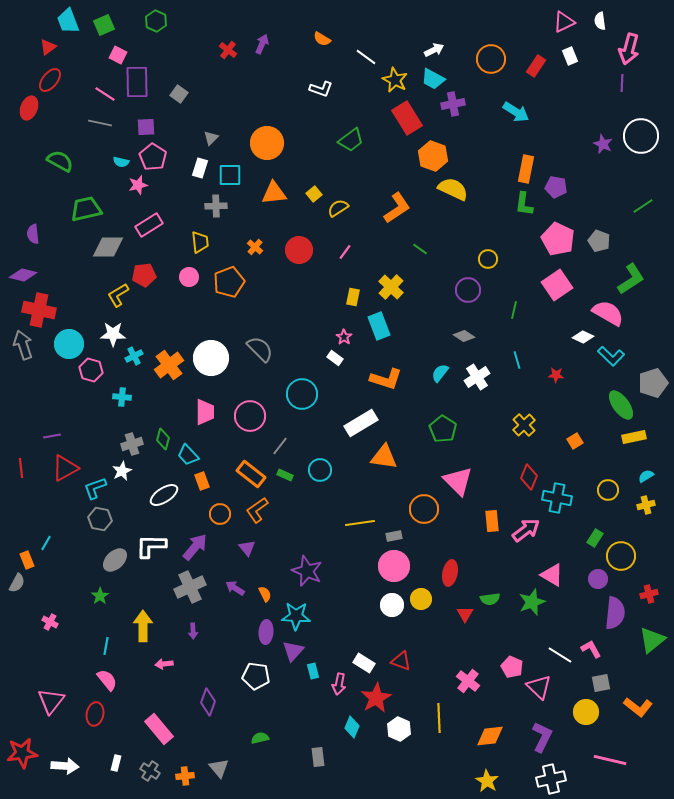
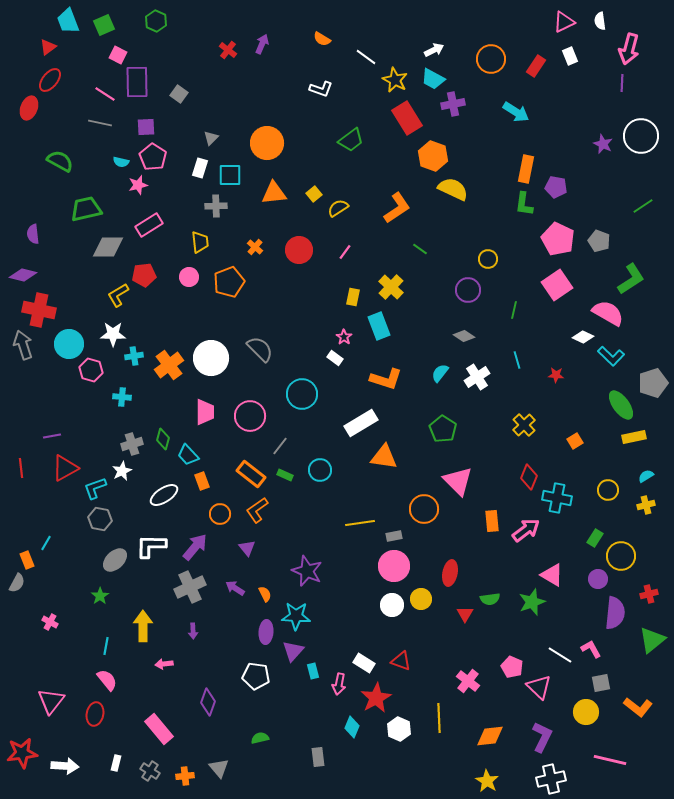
cyan cross at (134, 356): rotated 18 degrees clockwise
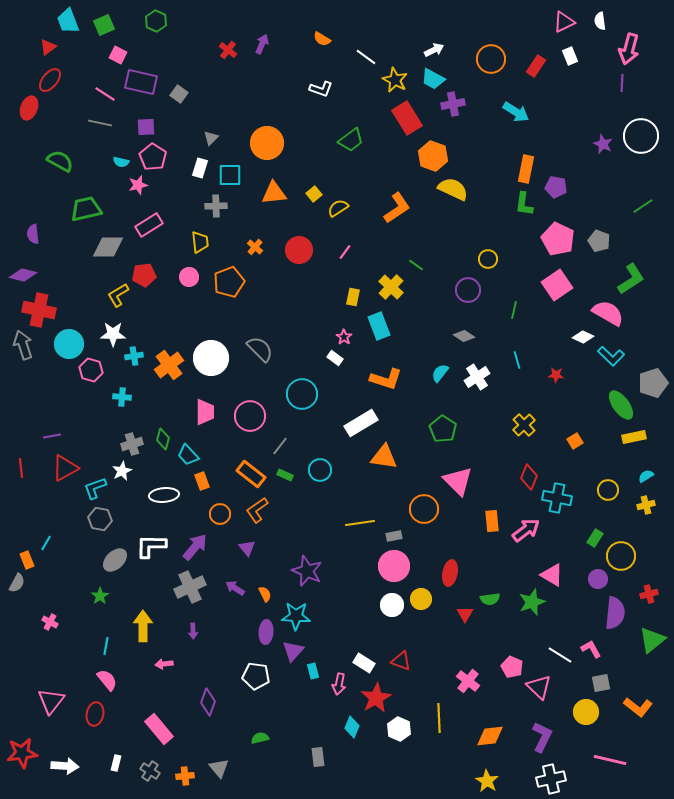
purple rectangle at (137, 82): moved 4 px right; rotated 76 degrees counterclockwise
green line at (420, 249): moved 4 px left, 16 px down
white ellipse at (164, 495): rotated 28 degrees clockwise
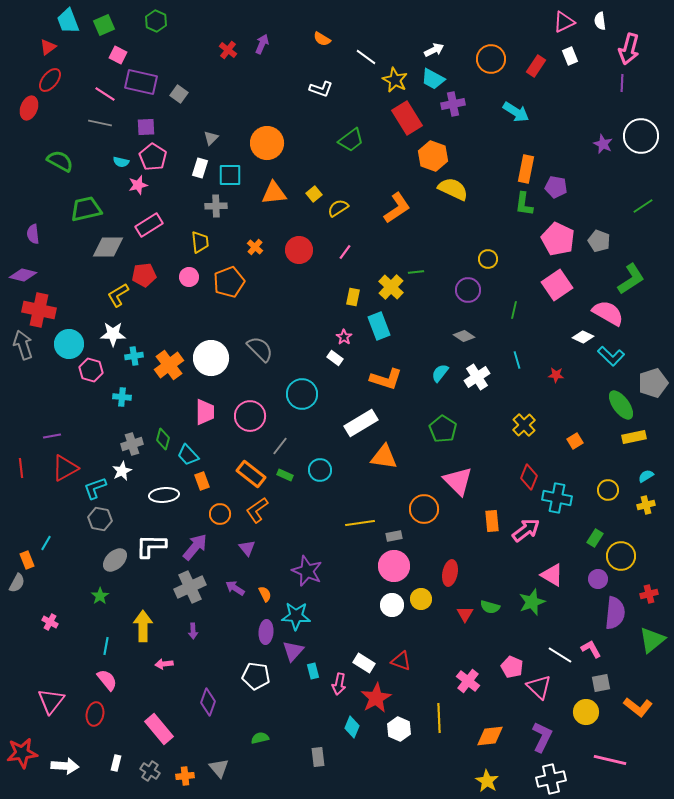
green line at (416, 265): moved 7 px down; rotated 42 degrees counterclockwise
green semicircle at (490, 599): moved 8 px down; rotated 24 degrees clockwise
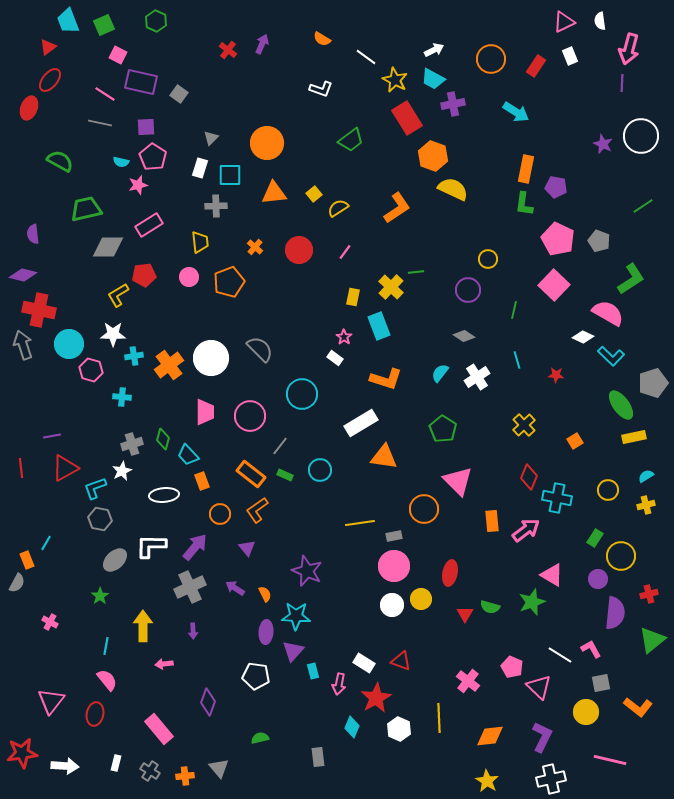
pink square at (557, 285): moved 3 px left; rotated 12 degrees counterclockwise
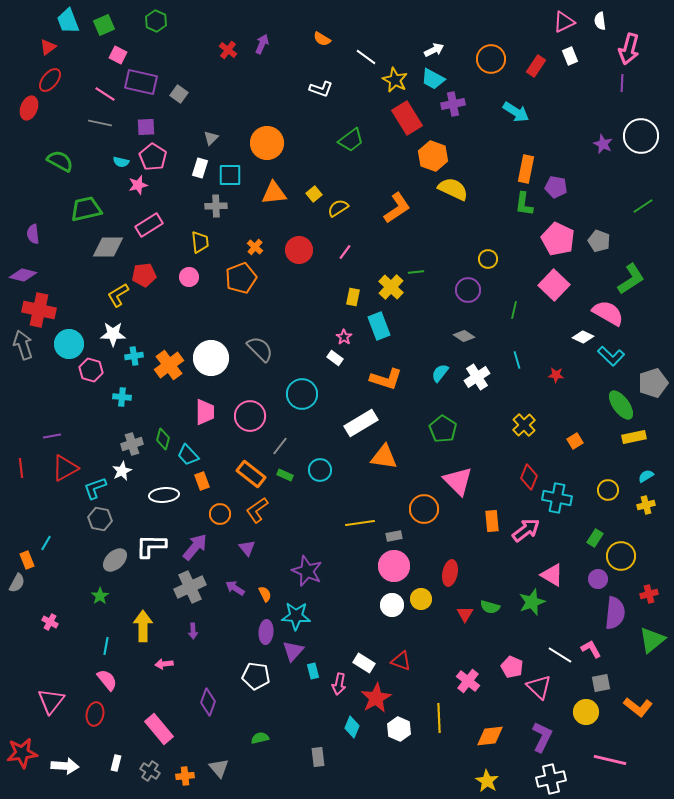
orange pentagon at (229, 282): moved 12 px right, 4 px up
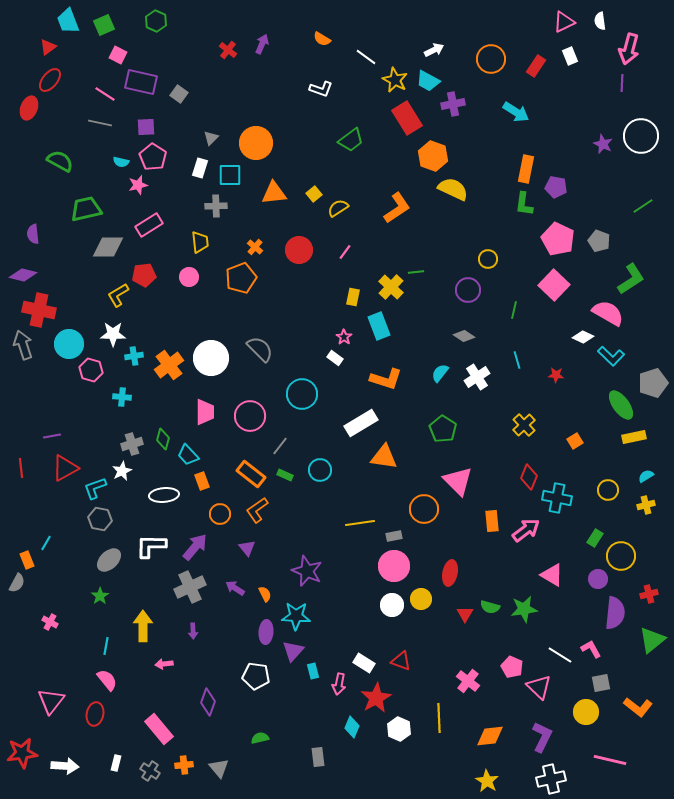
cyan trapezoid at (433, 79): moved 5 px left, 2 px down
orange circle at (267, 143): moved 11 px left
gray ellipse at (115, 560): moved 6 px left
green star at (532, 602): moved 8 px left, 7 px down; rotated 12 degrees clockwise
orange cross at (185, 776): moved 1 px left, 11 px up
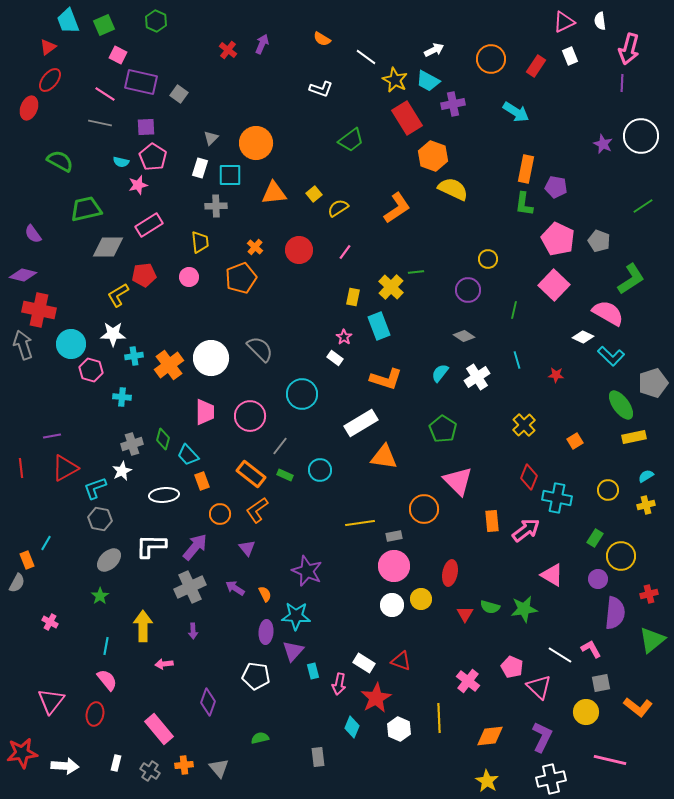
purple semicircle at (33, 234): rotated 30 degrees counterclockwise
cyan circle at (69, 344): moved 2 px right
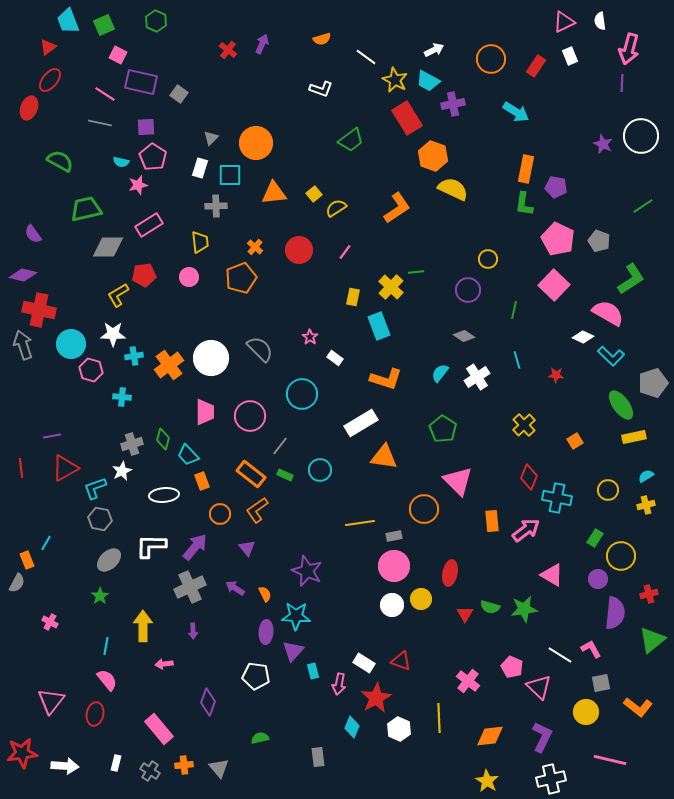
orange semicircle at (322, 39): rotated 48 degrees counterclockwise
yellow semicircle at (338, 208): moved 2 px left
pink star at (344, 337): moved 34 px left
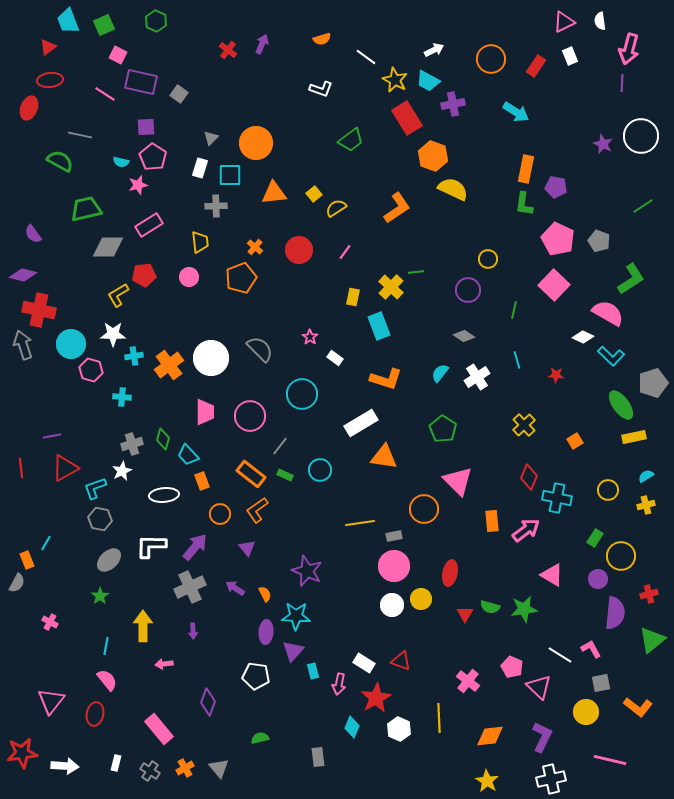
red ellipse at (50, 80): rotated 45 degrees clockwise
gray line at (100, 123): moved 20 px left, 12 px down
orange cross at (184, 765): moved 1 px right, 3 px down; rotated 24 degrees counterclockwise
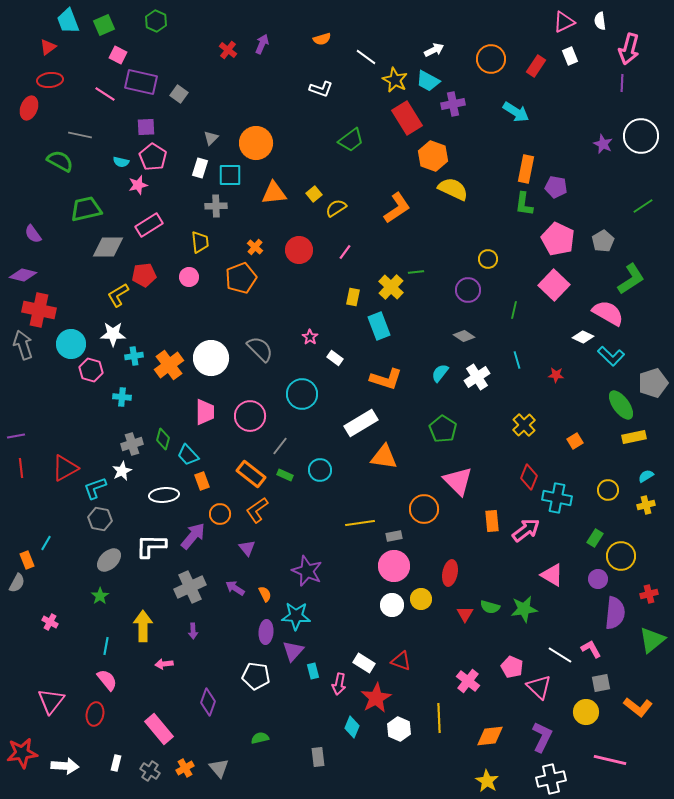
gray pentagon at (599, 241): moved 4 px right; rotated 20 degrees clockwise
purple line at (52, 436): moved 36 px left
purple arrow at (195, 547): moved 2 px left, 11 px up
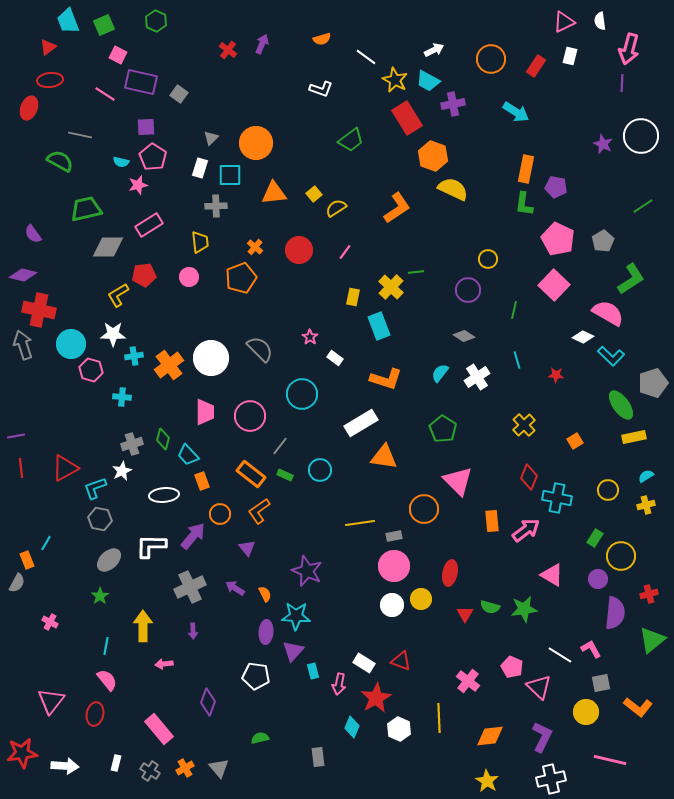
white rectangle at (570, 56): rotated 36 degrees clockwise
orange L-shape at (257, 510): moved 2 px right, 1 px down
